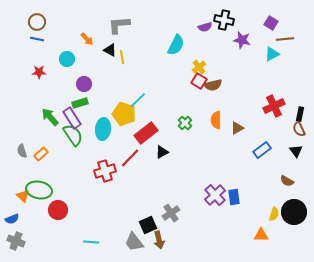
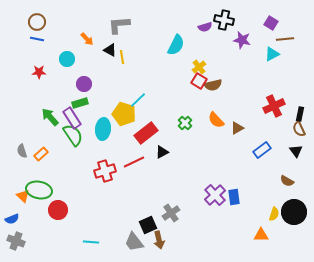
orange semicircle at (216, 120): rotated 42 degrees counterclockwise
red line at (130, 158): moved 4 px right, 4 px down; rotated 20 degrees clockwise
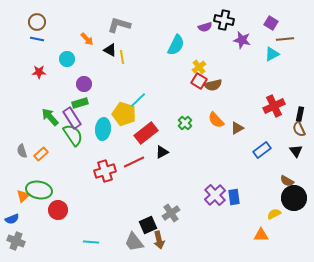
gray L-shape at (119, 25): rotated 20 degrees clockwise
orange triangle at (23, 196): rotated 32 degrees clockwise
black circle at (294, 212): moved 14 px up
yellow semicircle at (274, 214): rotated 136 degrees counterclockwise
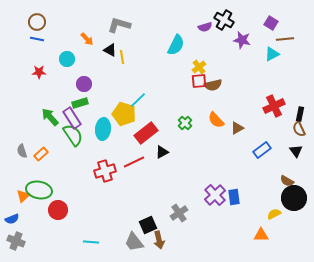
black cross at (224, 20): rotated 18 degrees clockwise
red square at (199, 81): rotated 35 degrees counterclockwise
gray cross at (171, 213): moved 8 px right
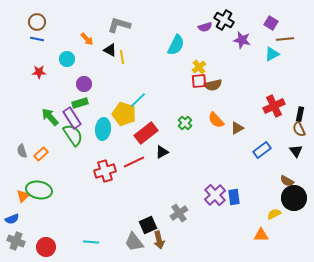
red circle at (58, 210): moved 12 px left, 37 px down
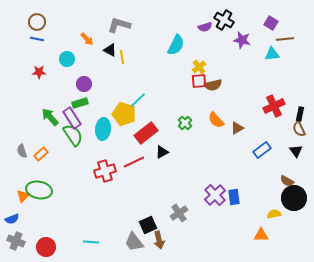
cyan triangle at (272, 54): rotated 21 degrees clockwise
yellow semicircle at (274, 214): rotated 16 degrees clockwise
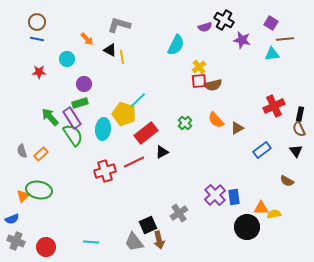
black circle at (294, 198): moved 47 px left, 29 px down
orange triangle at (261, 235): moved 27 px up
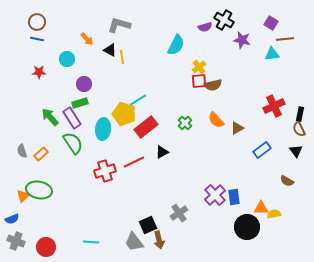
cyan line at (138, 100): rotated 12 degrees clockwise
red rectangle at (146, 133): moved 6 px up
green semicircle at (73, 135): moved 8 px down
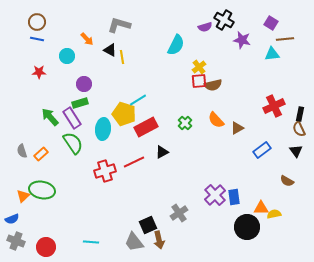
cyan circle at (67, 59): moved 3 px up
red rectangle at (146, 127): rotated 10 degrees clockwise
green ellipse at (39, 190): moved 3 px right
